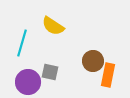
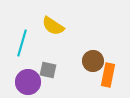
gray square: moved 2 px left, 2 px up
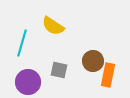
gray square: moved 11 px right
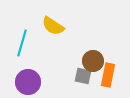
gray square: moved 24 px right, 6 px down
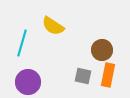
brown circle: moved 9 px right, 11 px up
